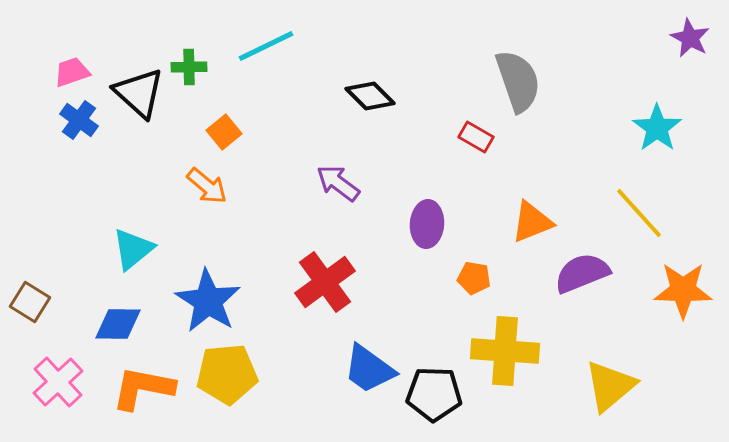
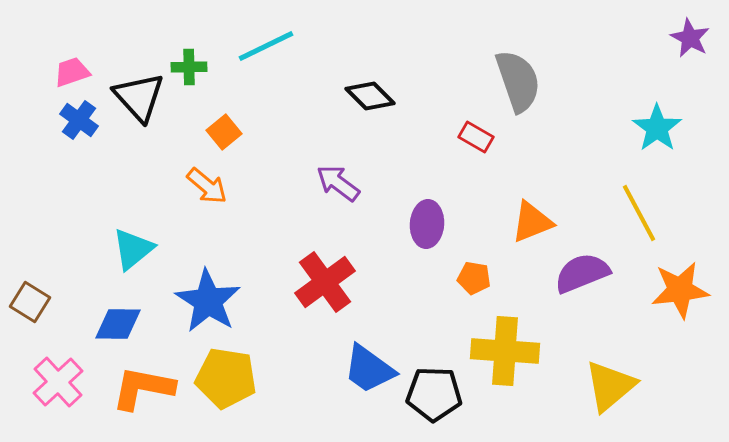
black triangle: moved 4 px down; rotated 6 degrees clockwise
yellow line: rotated 14 degrees clockwise
orange star: moved 3 px left; rotated 8 degrees counterclockwise
yellow pentagon: moved 1 px left, 4 px down; rotated 14 degrees clockwise
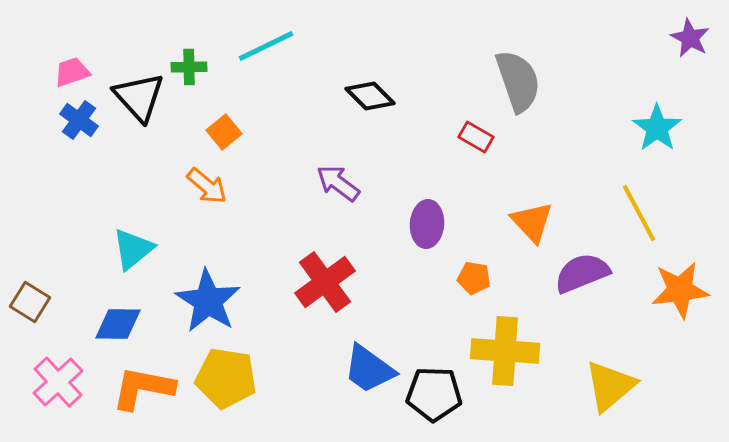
orange triangle: rotated 51 degrees counterclockwise
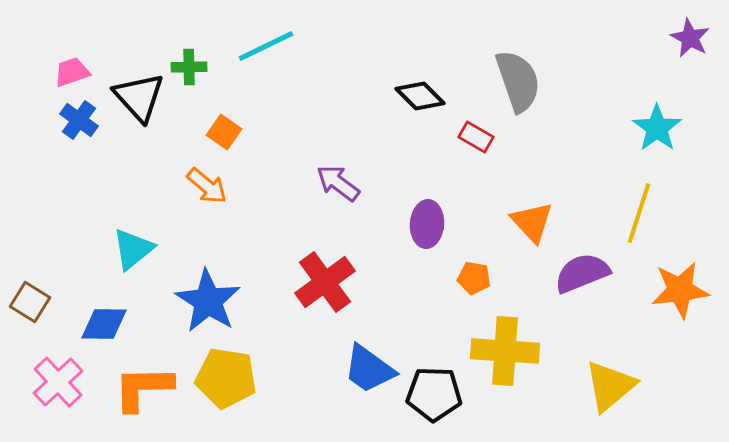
black diamond: moved 50 px right
orange square: rotated 16 degrees counterclockwise
yellow line: rotated 46 degrees clockwise
blue diamond: moved 14 px left
orange L-shape: rotated 12 degrees counterclockwise
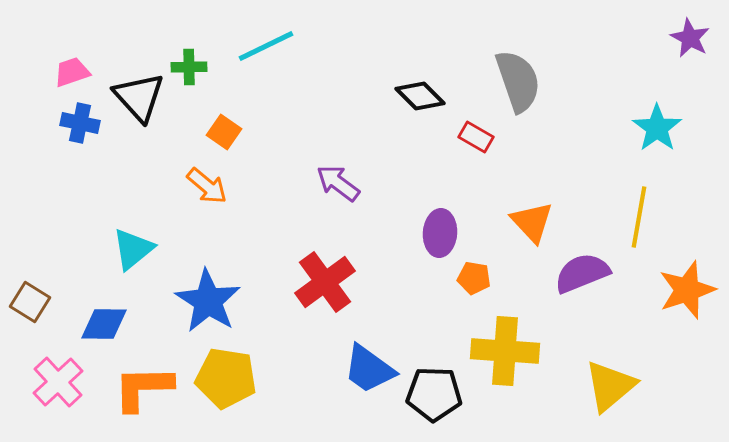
blue cross: moved 1 px right, 3 px down; rotated 24 degrees counterclockwise
yellow line: moved 4 px down; rotated 8 degrees counterclockwise
purple ellipse: moved 13 px right, 9 px down
orange star: moved 7 px right; rotated 12 degrees counterclockwise
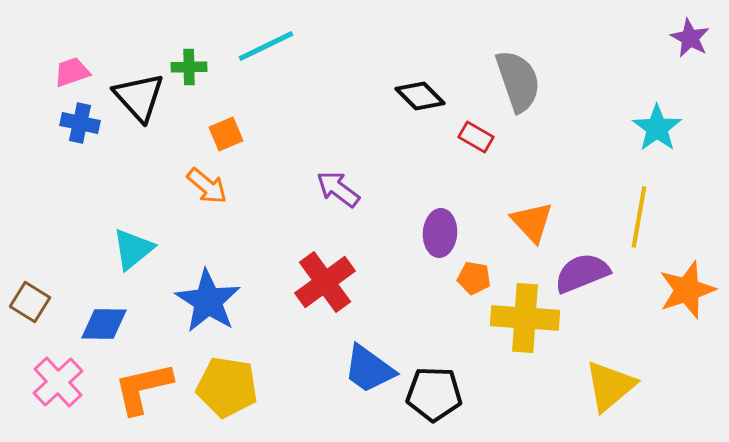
orange square: moved 2 px right, 2 px down; rotated 32 degrees clockwise
purple arrow: moved 6 px down
yellow cross: moved 20 px right, 33 px up
yellow pentagon: moved 1 px right, 9 px down
orange L-shape: rotated 12 degrees counterclockwise
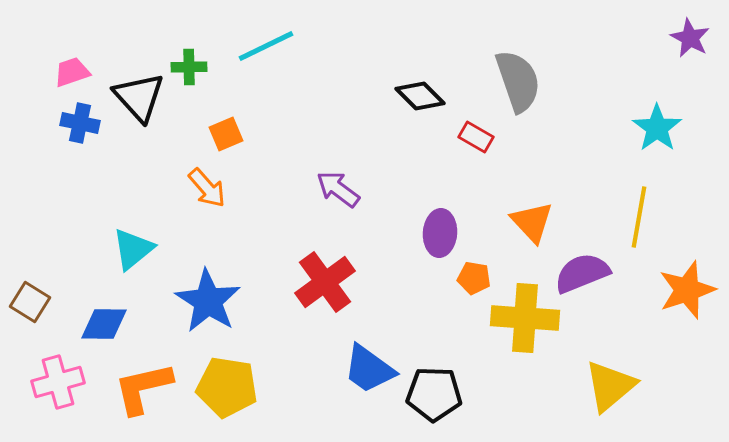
orange arrow: moved 2 px down; rotated 9 degrees clockwise
pink cross: rotated 27 degrees clockwise
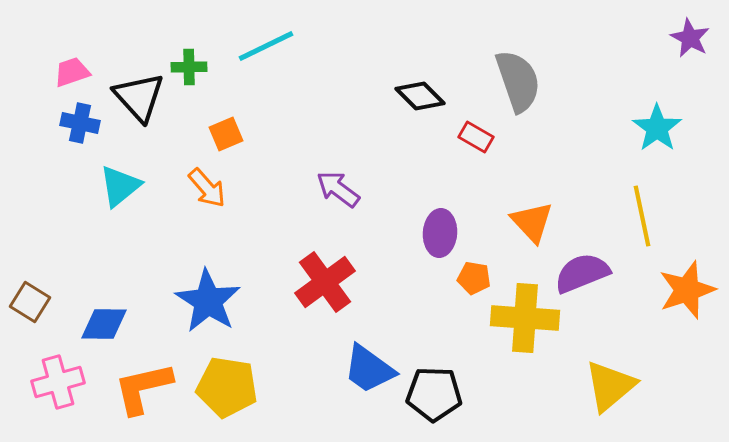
yellow line: moved 3 px right, 1 px up; rotated 22 degrees counterclockwise
cyan triangle: moved 13 px left, 63 px up
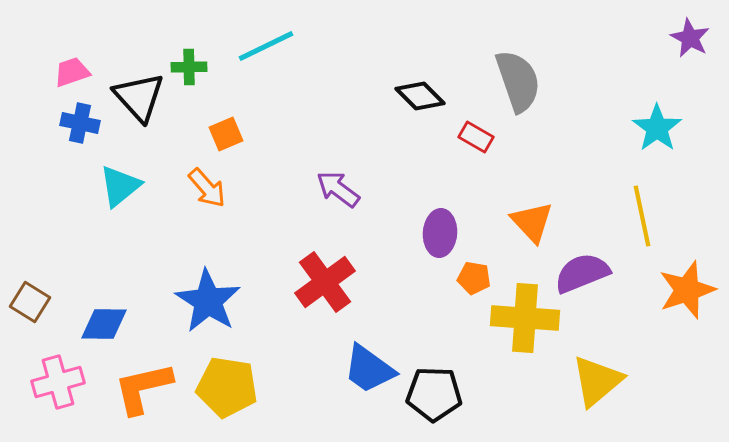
yellow triangle: moved 13 px left, 5 px up
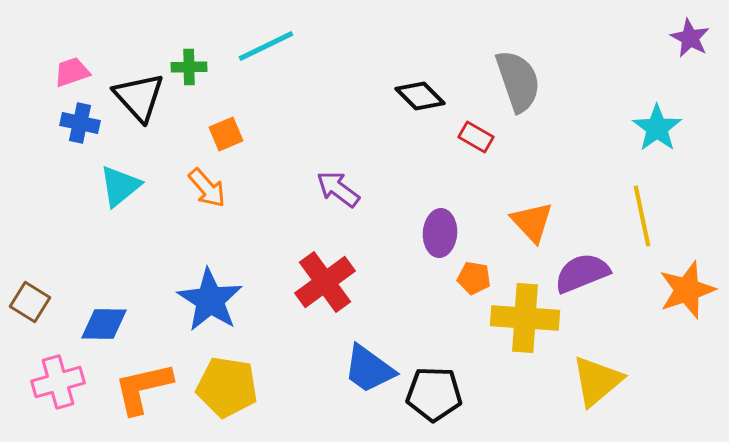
blue star: moved 2 px right, 1 px up
